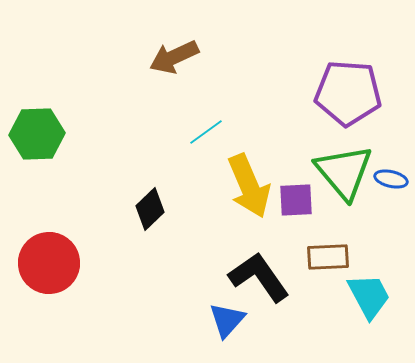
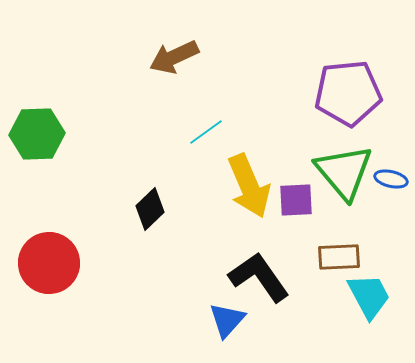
purple pentagon: rotated 10 degrees counterclockwise
brown rectangle: moved 11 px right
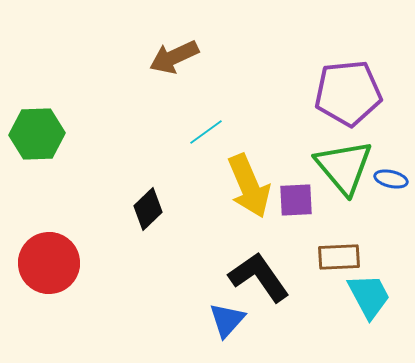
green triangle: moved 5 px up
black diamond: moved 2 px left
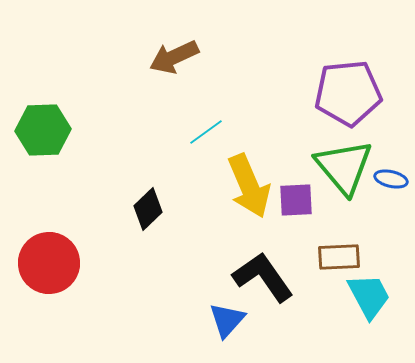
green hexagon: moved 6 px right, 4 px up
black L-shape: moved 4 px right
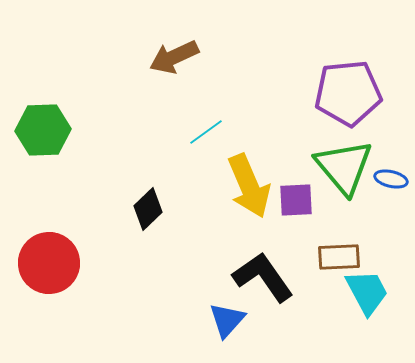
cyan trapezoid: moved 2 px left, 4 px up
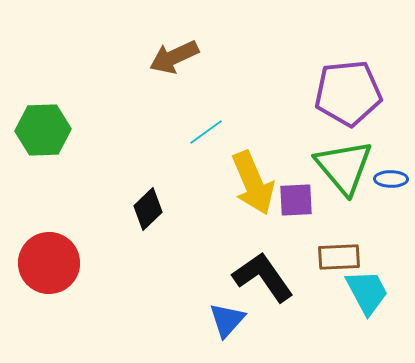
blue ellipse: rotated 12 degrees counterclockwise
yellow arrow: moved 4 px right, 3 px up
